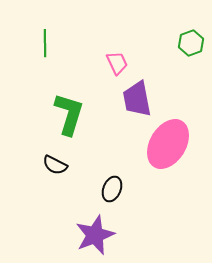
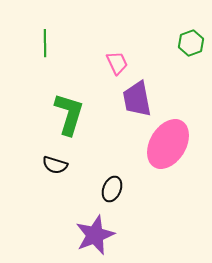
black semicircle: rotated 10 degrees counterclockwise
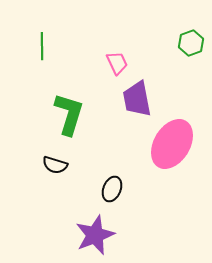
green line: moved 3 px left, 3 px down
pink ellipse: moved 4 px right
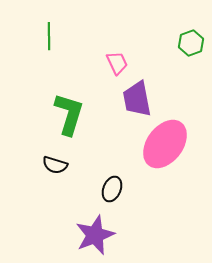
green line: moved 7 px right, 10 px up
pink ellipse: moved 7 px left; rotated 6 degrees clockwise
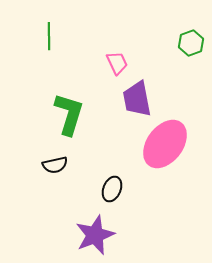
black semicircle: rotated 30 degrees counterclockwise
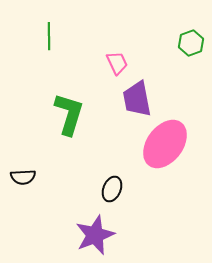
black semicircle: moved 32 px left, 12 px down; rotated 10 degrees clockwise
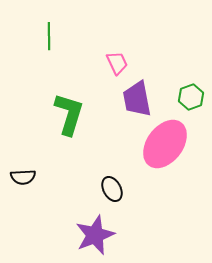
green hexagon: moved 54 px down
black ellipse: rotated 50 degrees counterclockwise
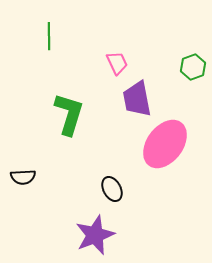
green hexagon: moved 2 px right, 30 px up
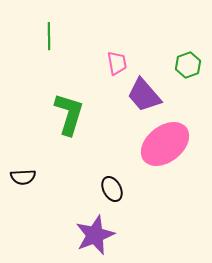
pink trapezoid: rotated 15 degrees clockwise
green hexagon: moved 5 px left, 2 px up
purple trapezoid: moved 7 px right, 4 px up; rotated 30 degrees counterclockwise
pink ellipse: rotated 15 degrees clockwise
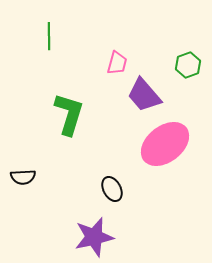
pink trapezoid: rotated 25 degrees clockwise
purple star: moved 1 px left, 2 px down; rotated 9 degrees clockwise
